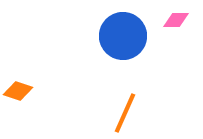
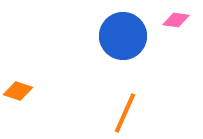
pink diamond: rotated 8 degrees clockwise
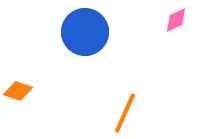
pink diamond: rotated 32 degrees counterclockwise
blue circle: moved 38 px left, 4 px up
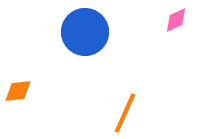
orange diamond: rotated 24 degrees counterclockwise
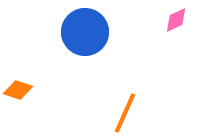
orange diamond: moved 1 px up; rotated 24 degrees clockwise
